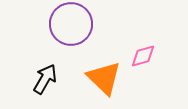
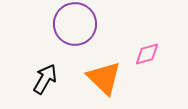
purple circle: moved 4 px right
pink diamond: moved 4 px right, 2 px up
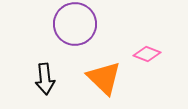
pink diamond: rotated 36 degrees clockwise
black arrow: rotated 144 degrees clockwise
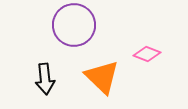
purple circle: moved 1 px left, 1 px down
orange triangle: moved 2 px left, 1 px up
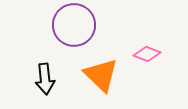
orange triangle: moved 1 px left, 2 px up
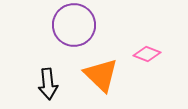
black arrow: moved 3 px right, 5 px down
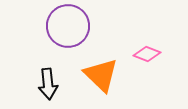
purple circle: moved 6 px left, 1 px down
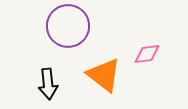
pink diamond: rotated 28 degrees counterclockwise
orange triangle: moved 3 px right; rotated 6 degrees counterclockwise
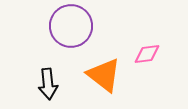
purple circle: moved 3 px right
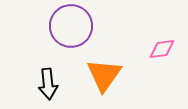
pink diamond: moved 15 px right, 5 px up
orange triangle: rotated 27 degrees clockwise
